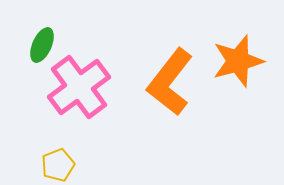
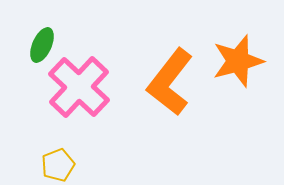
pink cross: rotated 10 degrees counterclockwise
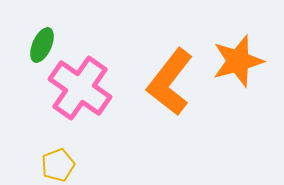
pink cross: moved 1 px right, 1 px down; rotated 8 degrees counterclockwise
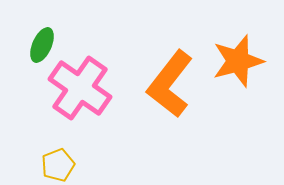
orange L-shape: moved 2 px down
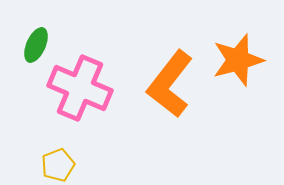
green ellipse: moved 6 px left
orange star: moved 1 px up
pink cross: rotated 12 degrees counterclockwise
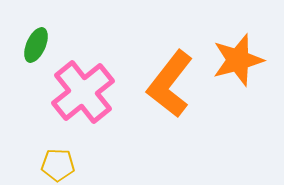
pink cross: moved 3 px right, 4 px down; rotated 28 degrees clockwise
yellow pentagon: rotated 24 degrees clockwise
